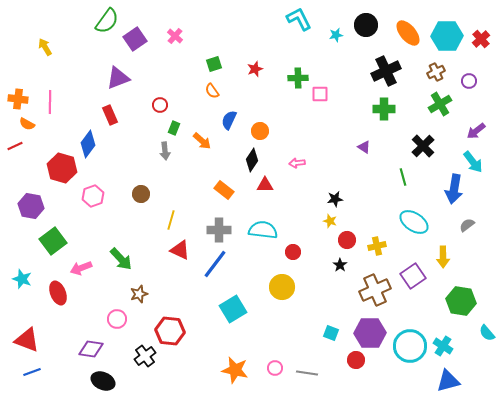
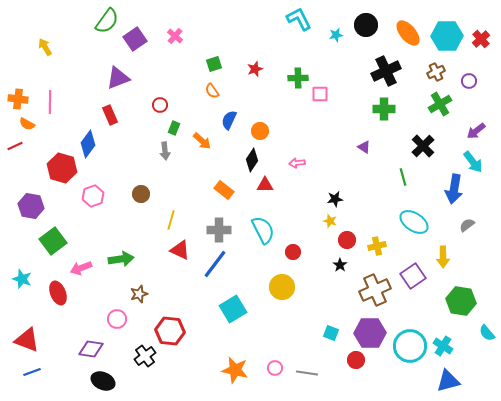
cyan semicircle at (263, 230): rotated 56 degrees clockwise
green arrow at (121, 259): rotated 55 degrees counterclockwise
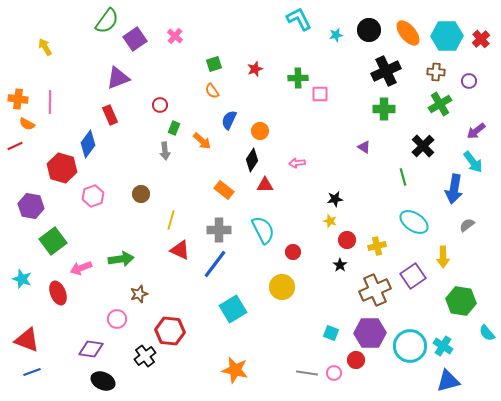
black circle at (366, 25): moved 3 px right, 5 px down
brown cross at (436, 72): rotated 30 degrees clockwise
pink circle at (275, 368): moved 59 px right, 5 px down
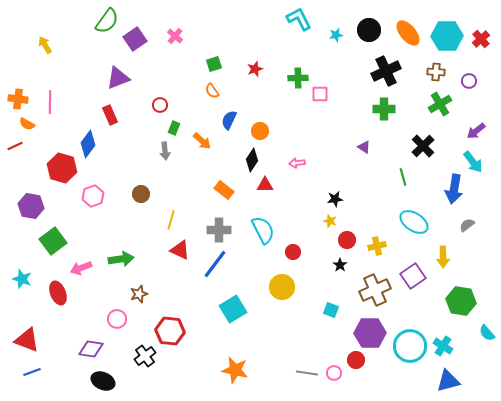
yellow arrow at (45, 47): moved 2 px up
cyan square at (331, 333): moved 23 px up
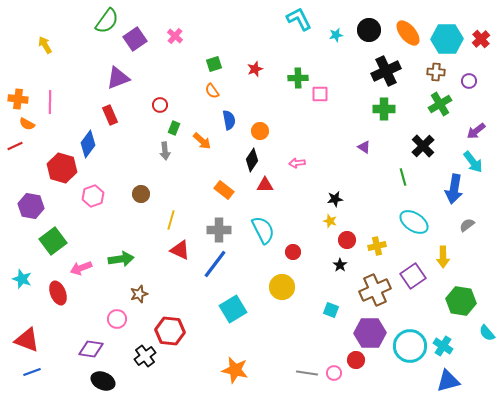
cyan hexagon at (447, 36): moved 3 px down
blue semicircle at (229, 120): rotated 144 degrees clockwise
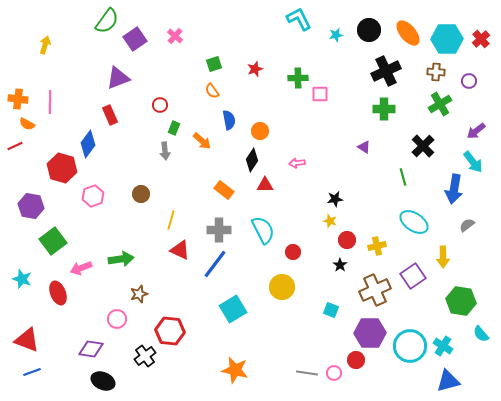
yellow arrow at (45, 45): rotated 48 degrees clockwise
cyan semicircle at (487, 333): moved 6 px left, 1 px down
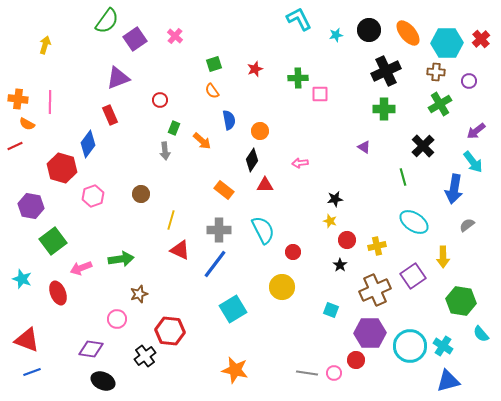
cyan hexagon at (447, 39): moved 4 px down
red circle at (160, 105): moved 5 px up
pink arrow at (297, 163): moved 3 px right
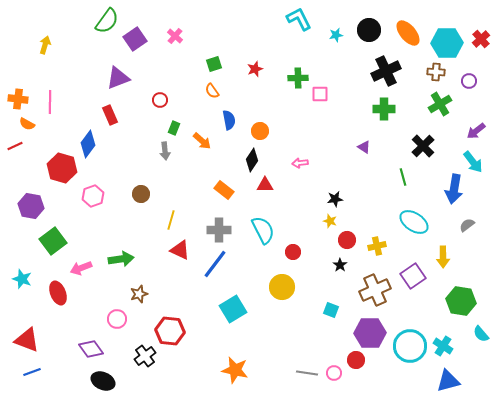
purple diamond at (91, 349): rotated 45 degrees clockwise
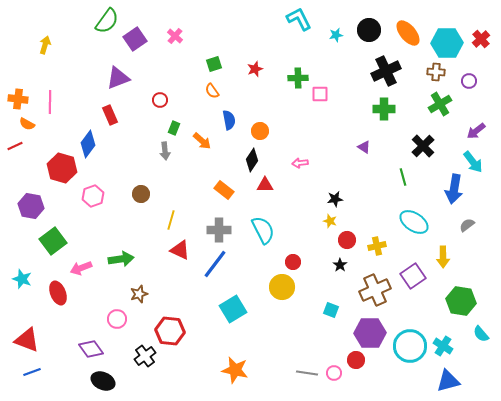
red circle at (293, 252): moved 10 px down
